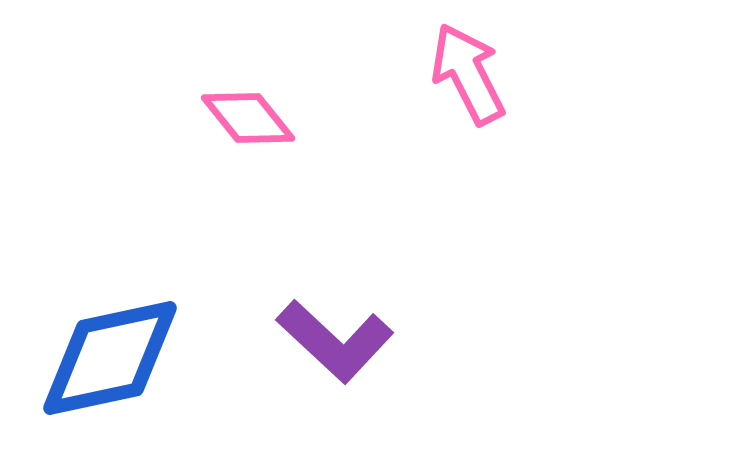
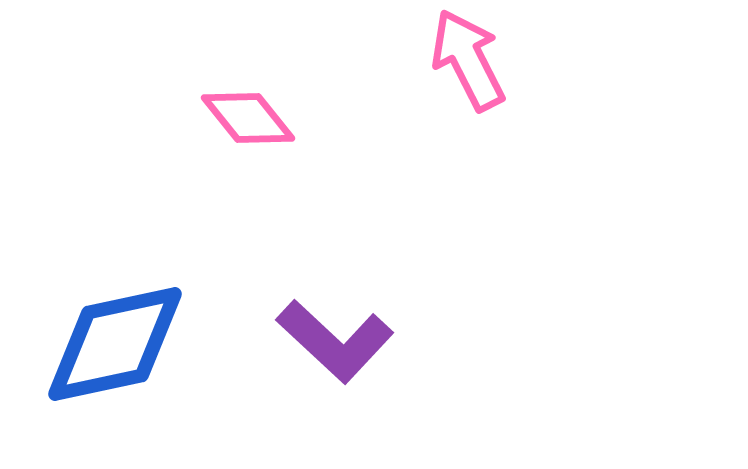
pink arrow: moved 14 px up
blue diamond: moved 5 px right, 14 px up
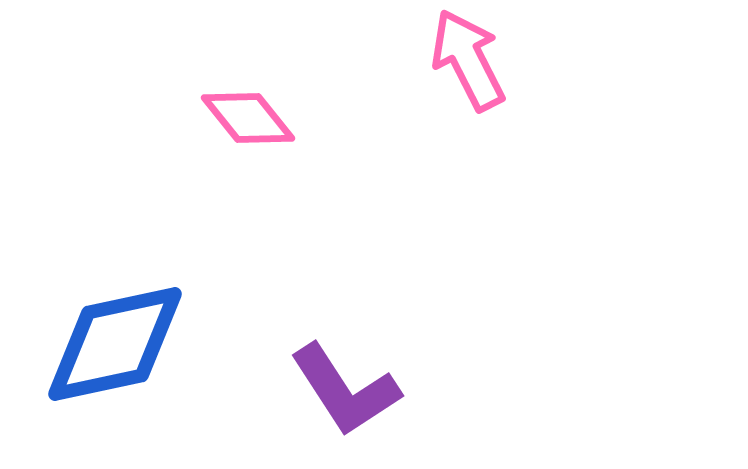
purple L-shape: moved 10 px right, 49 px down; rotated 14 degrees clockwise
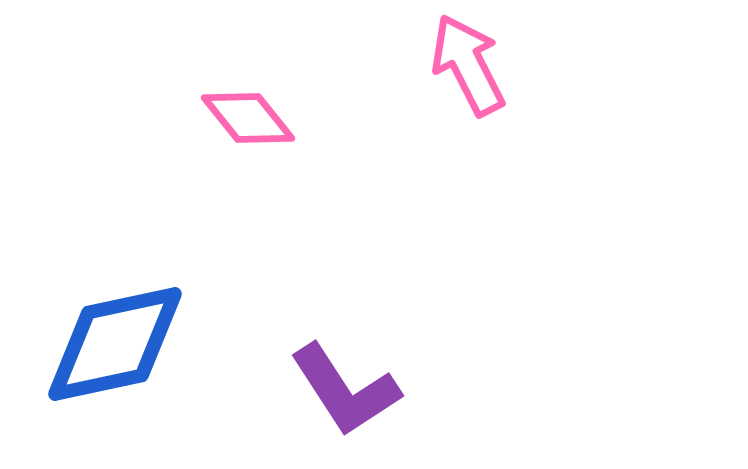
pink arrow: moved 5 px down
